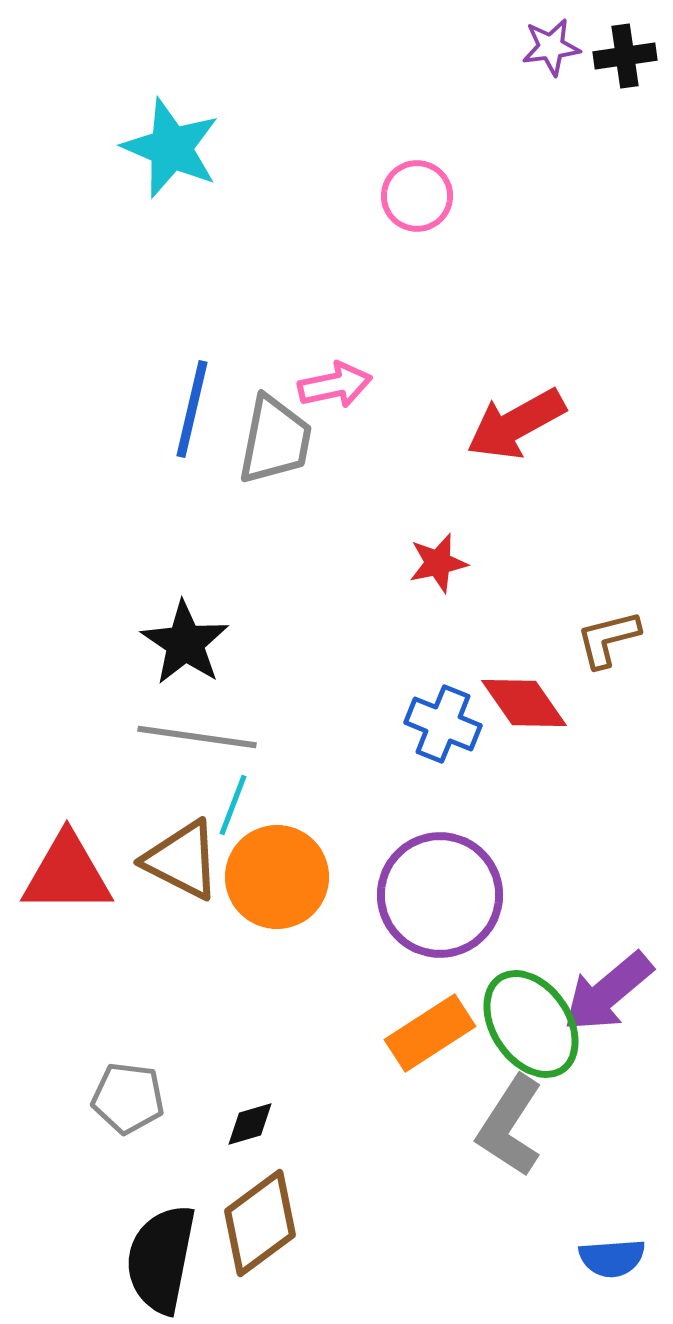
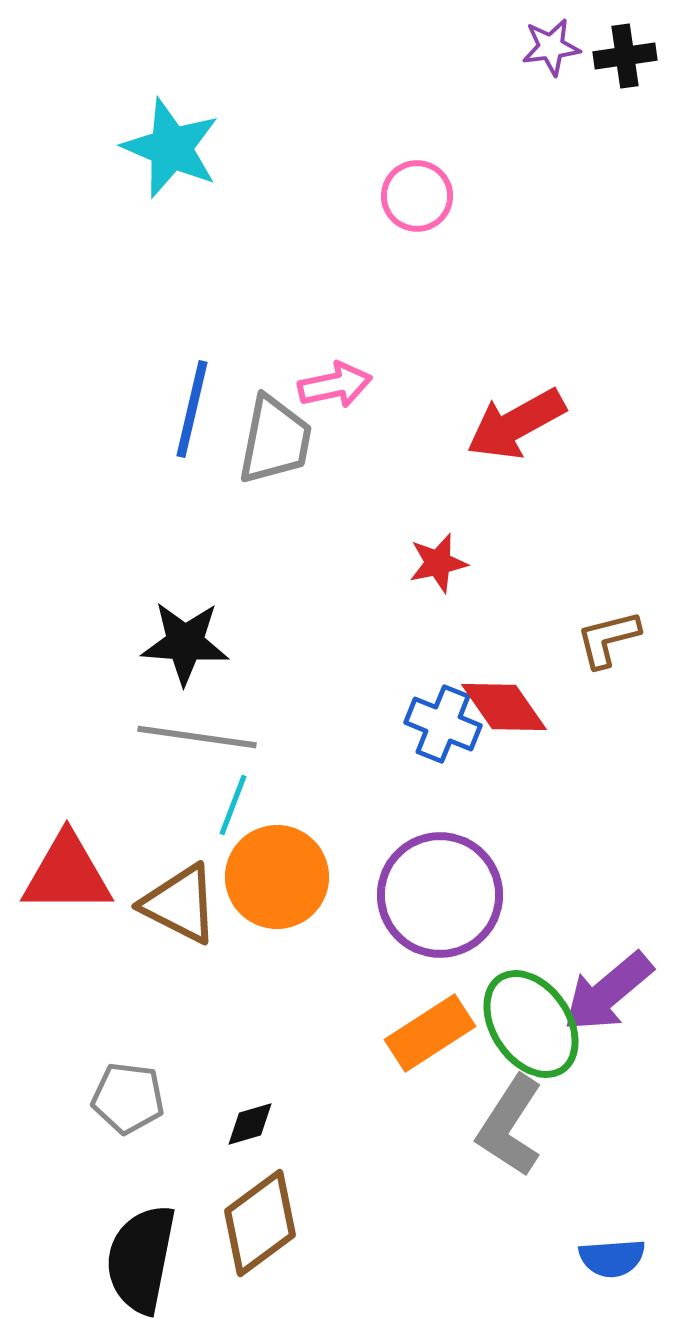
black star: rotated 30 degrees counterclockwise
red diamond: moved 20 px left, 4 px down
brown triangle: moved 2 px left, 44 px down
black semicircle: moved 20 px left
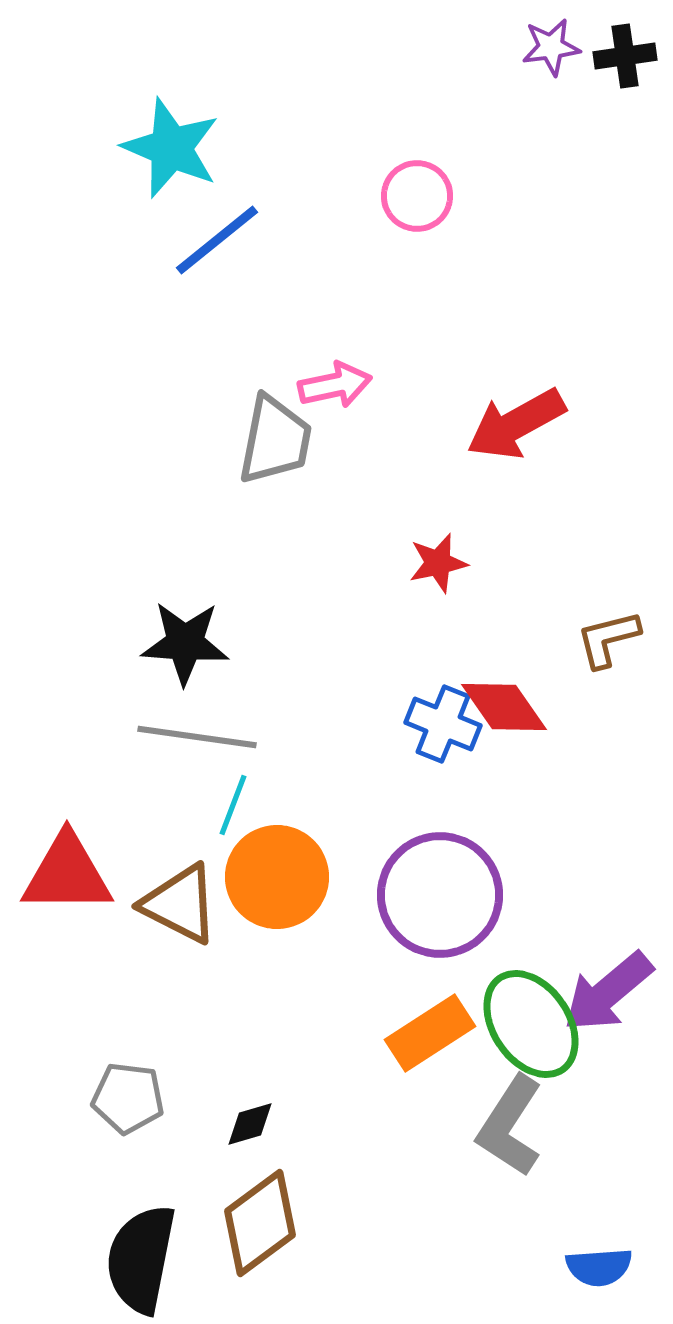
blue line: moved 25 px right, 169 px up; rotated 38 degrees clockwise
blue semicircle: moved 13 px left, 9 px down
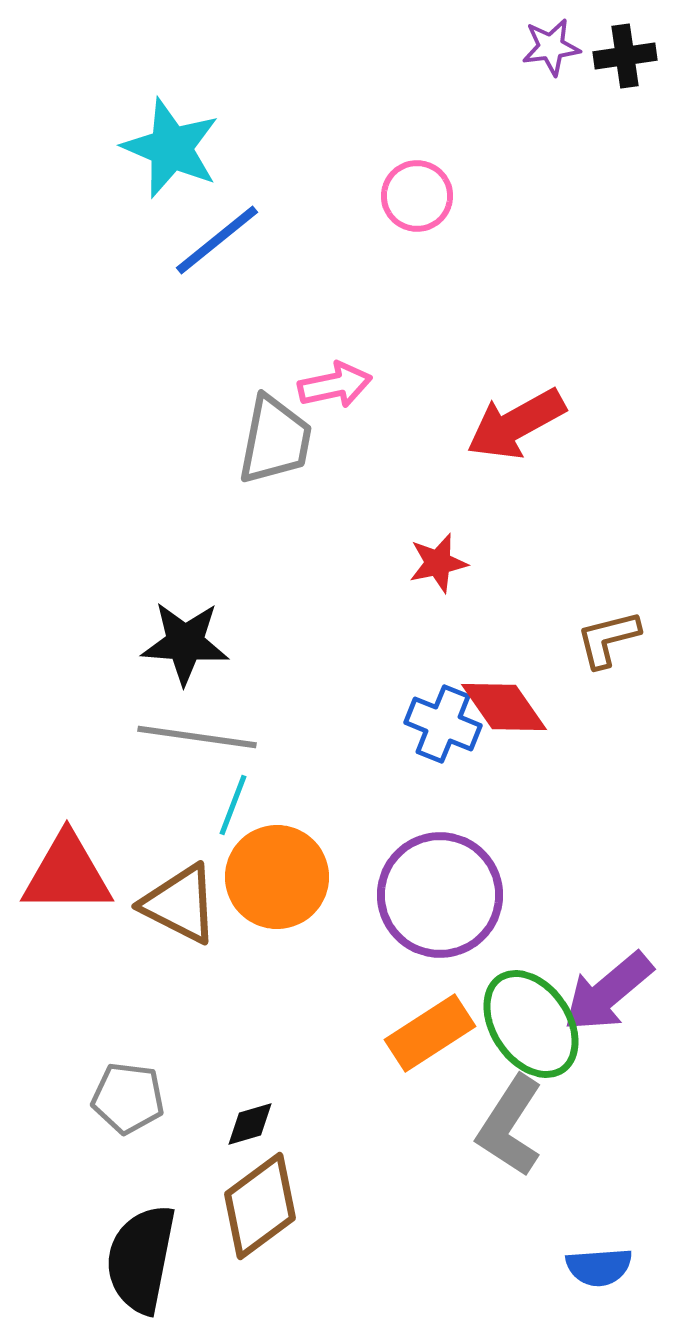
brown diamond: moved 17 px up
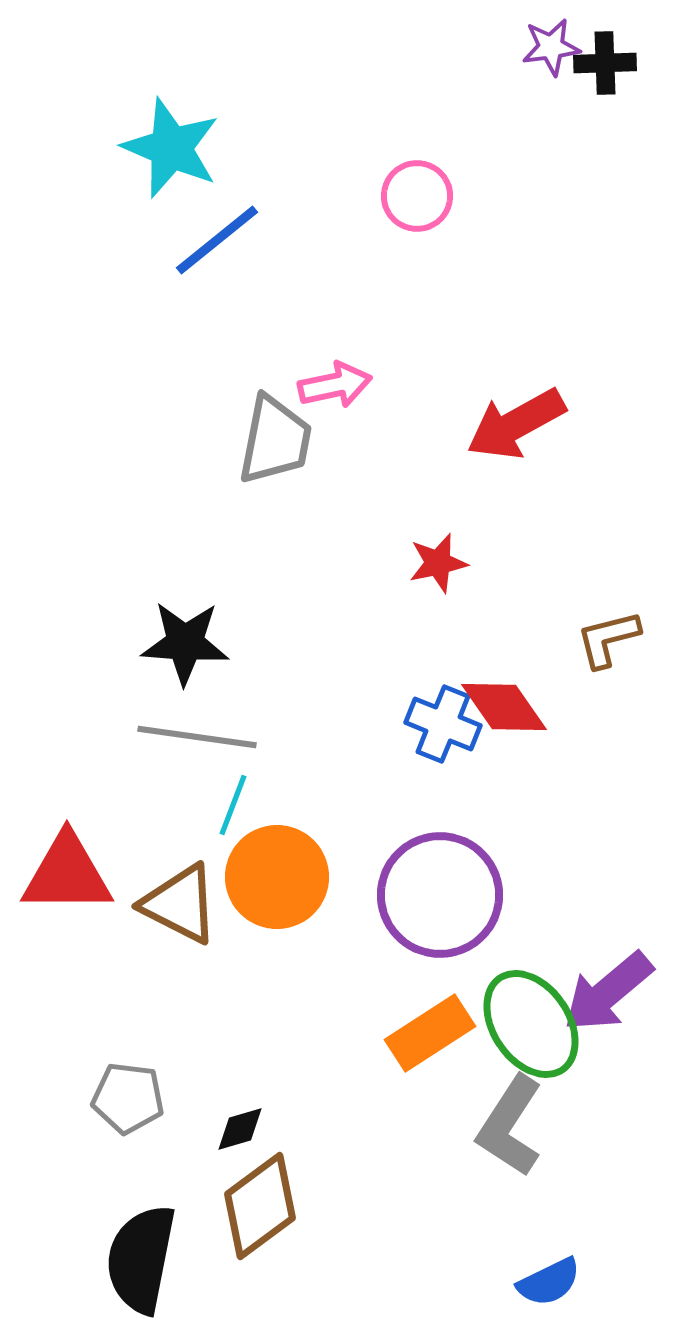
black cross: moved 20 px left, 7 px down; rotated 6 degrees clockwise
black diamond: moved 10 px left, 5 px down
blue semicircle: moved 50 px left, 15 px down; rotated 22 degrees counterclockwise
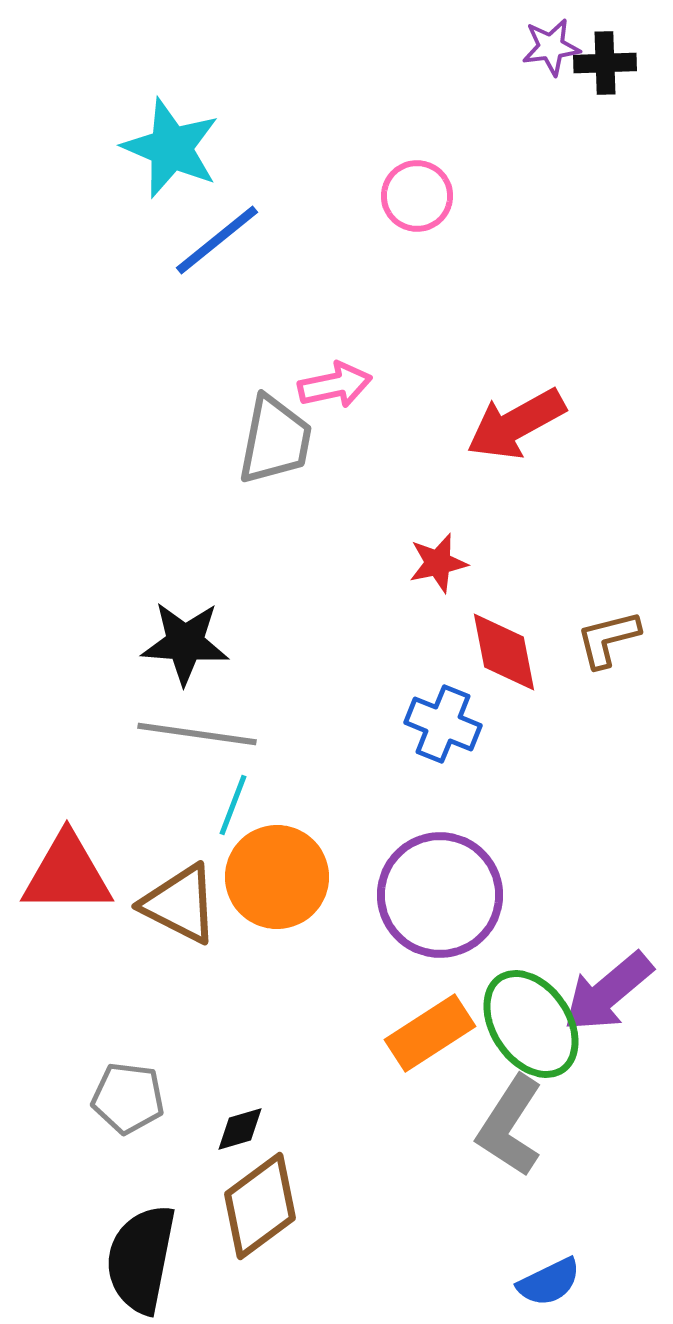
red diamond: moved 55 px up; rotated 24 degrees clockwise
gray line: moved 3 px up
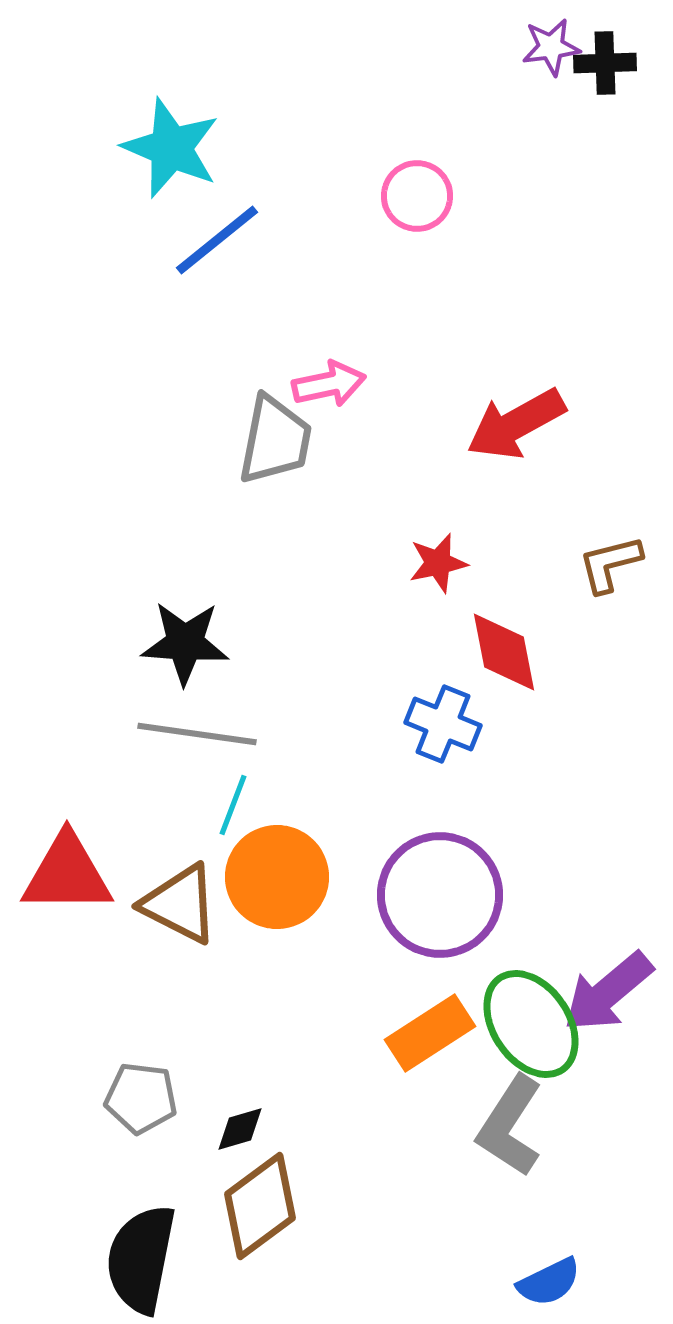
pink arrow: moved 6 px left, 1 px up
brown L-shape: moved 2 px right, 75 px up
gray pentagon: moved 13 px right
